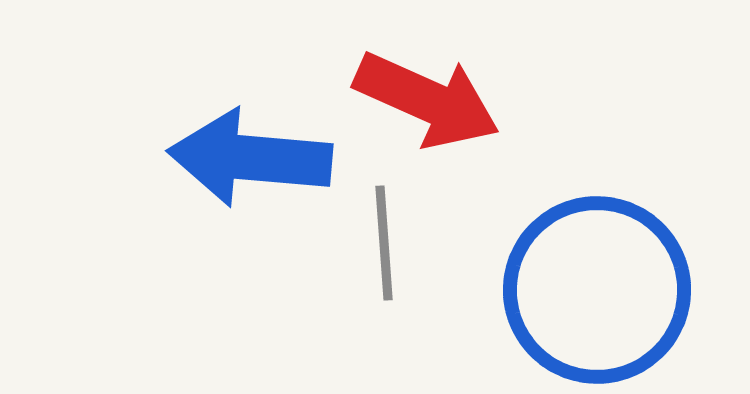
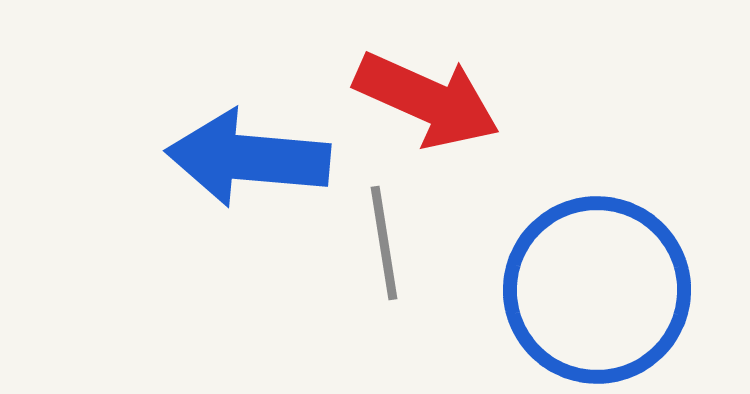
blue arrow: moved 2 px left
gray line: rotated 5 degrees counterclockwise
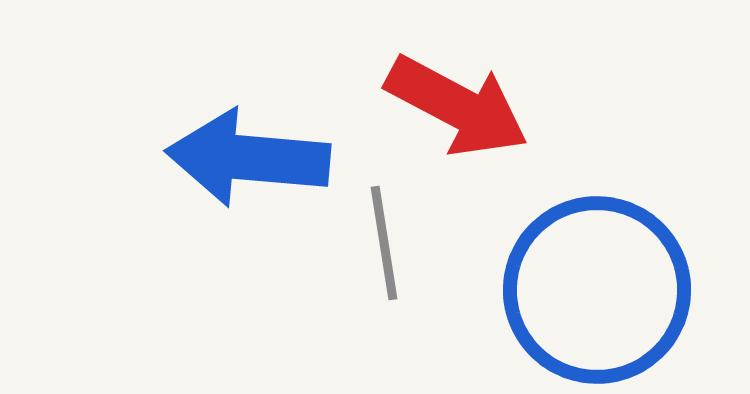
red arrow: moved 30 px right, 6 px down; rotated 4 degrees clockwise
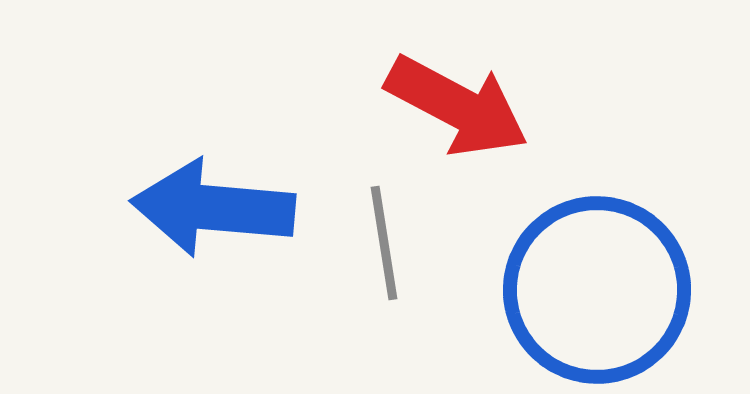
blue arrow: moved 35 px left, 50 px down
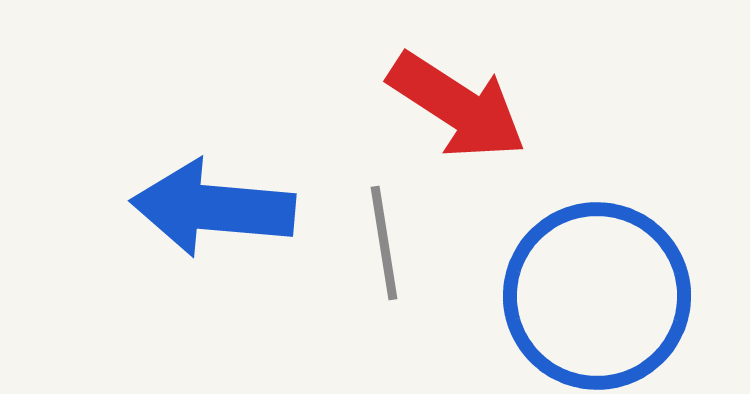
red arrow: rotated 5 degrees clockwise
blue circle: moved 6 px down
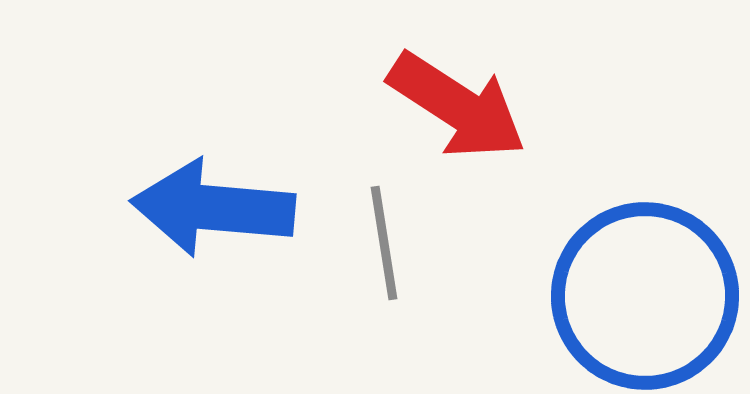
blue circle: moved 48 px right
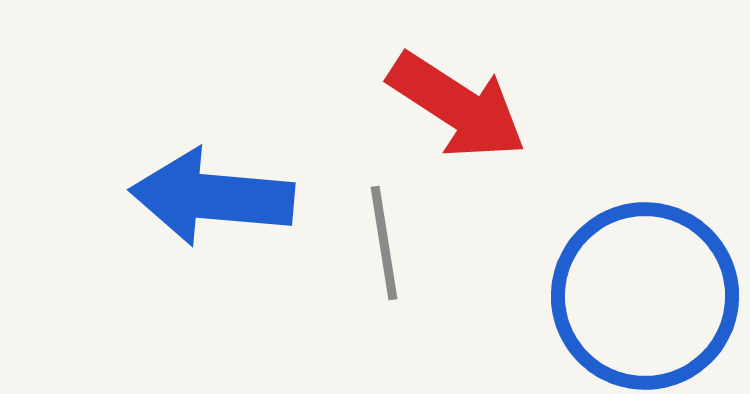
blue arrow: moved 1 px left, 11 px up
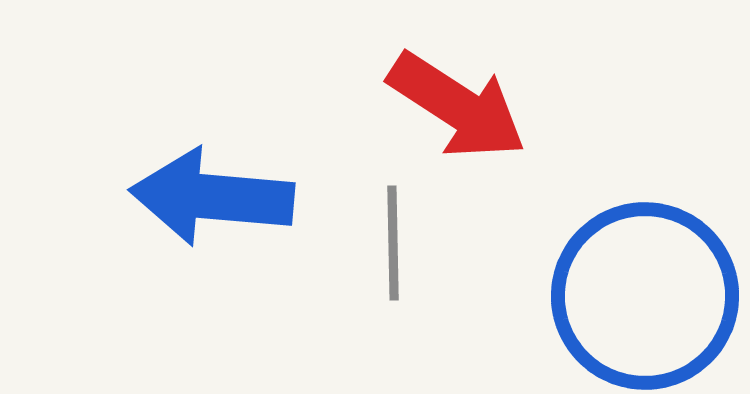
gray line: moved 9 px right; rotated 8 degrees clockwise
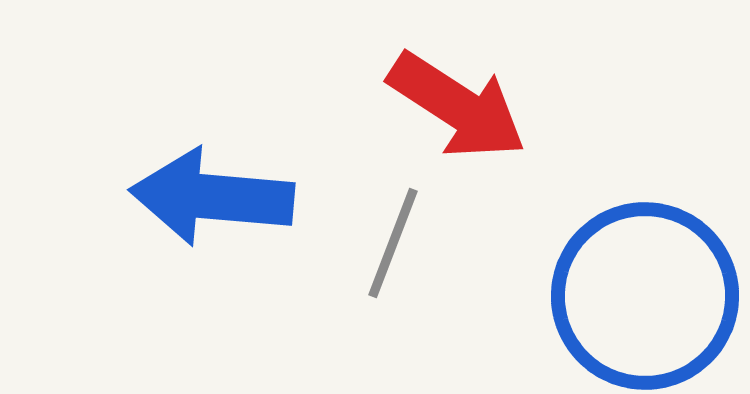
gray line: rotated 22 degrees clockwise
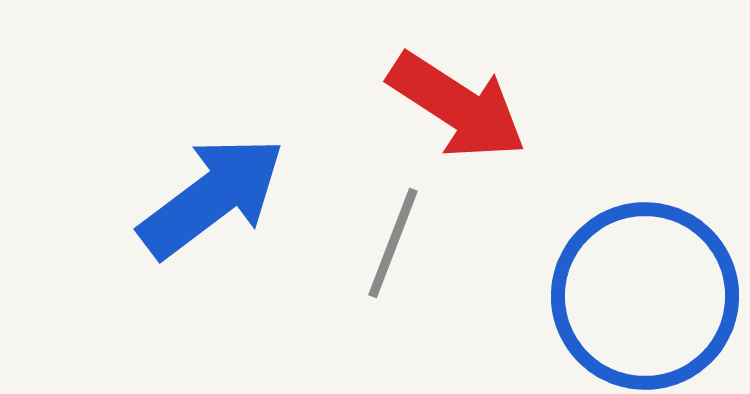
blue arrow: rotated 138 degrees clockwise
